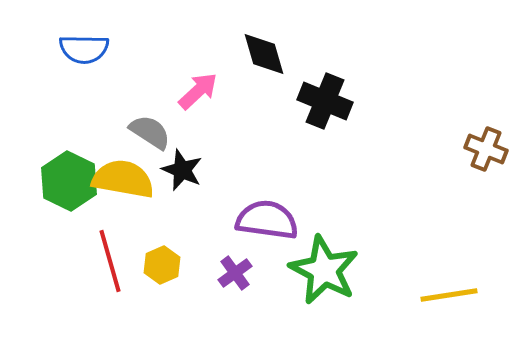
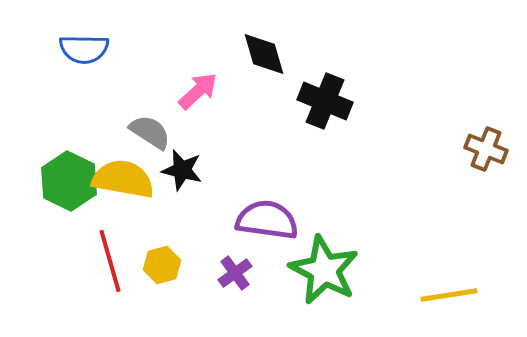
black star: rotated 9 degrees counterclockwise
yellow hexagon: rotated 9 degrees clockwise
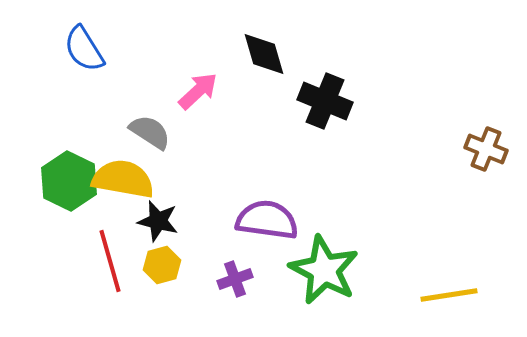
blue semicircle: rotated 57 degrees clockwise
black star: moved 24 px left, 51 px down
purple cross: moved 6 px down; rotated 16 degrees clockwise
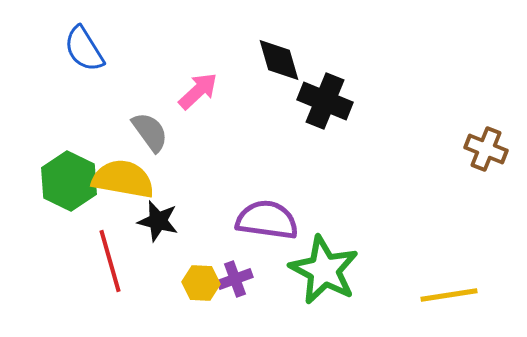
black diamond: moved 15 px right, 6 px down
gray semicircle: rotated 21 degrees clockwise
yellow hexagon: moved 39 px right, 18 px down; rotated 18 degrees clockwise
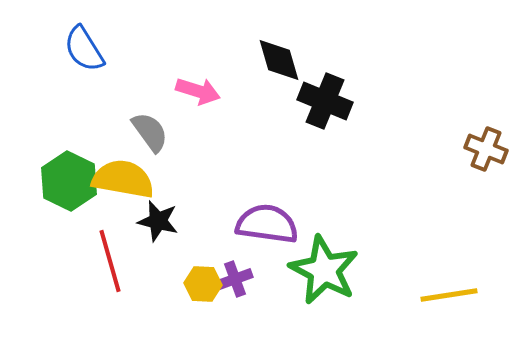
pink arrow: rotated 60 degrees clockwise
purple semicircle: moved 4 px down
yellow hexagon: moved 2 px right, 1 px down
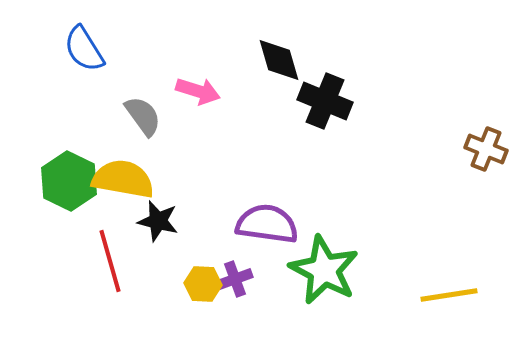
gray semicircle: moved 7 px left, 16 px up
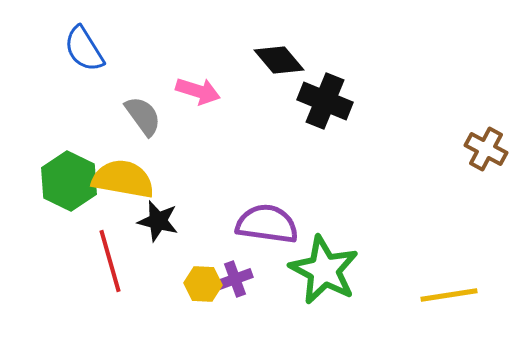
black diamond: rotated 24 degrees counterclockwise
brown cross: rotated 6 degrees clockwise
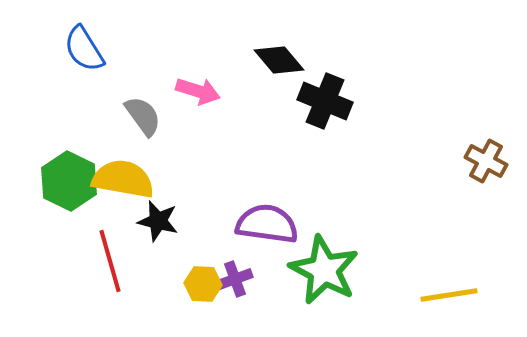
brown cross: moved 12 px down
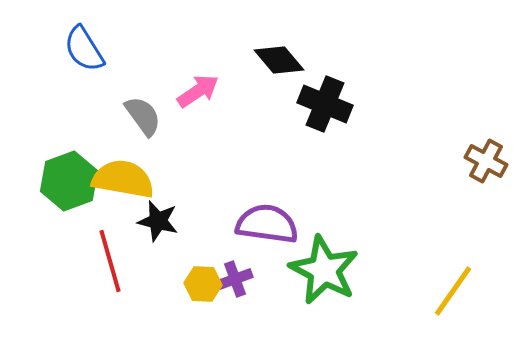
pink arrow: rotated 51 degrees counterclockwise
black cross: moved 3 px down
green hexagon: rotated 14 degrees clockwise
yellow line: moved 4 px right, 4 px up; rotated 46 degrees counterclockwise
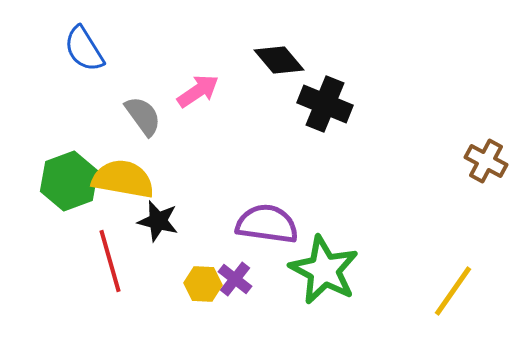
purple cross: rotated 32 degrees counterclockwise
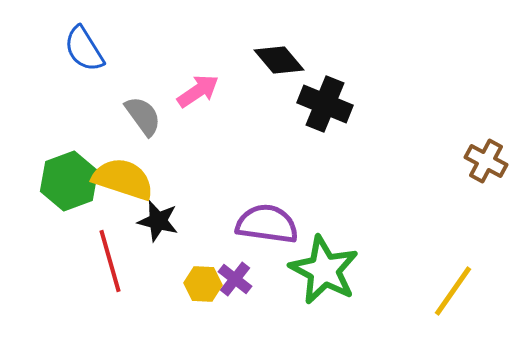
yellow semicircle: rotated 8 degrees clockwise
